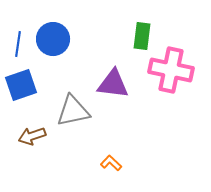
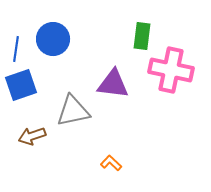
blue line: moved 2 px left, 5 px down
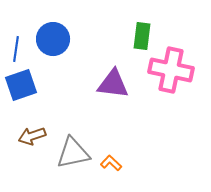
gray triangle: moved 42 px down
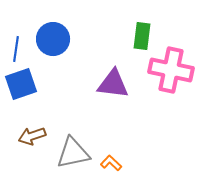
blue square: moved 1 px up
